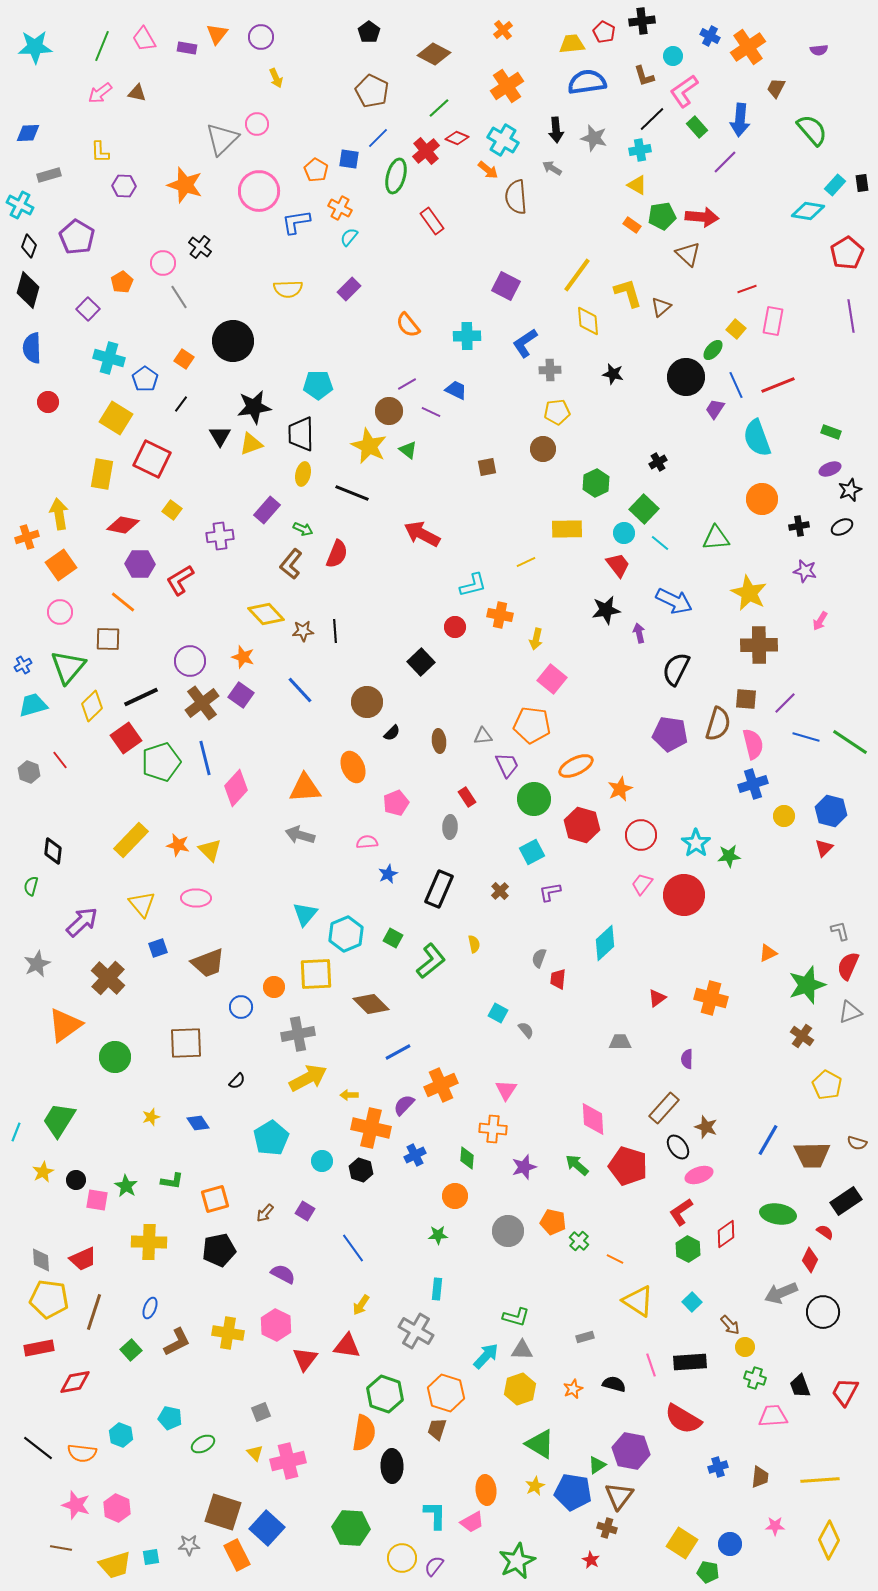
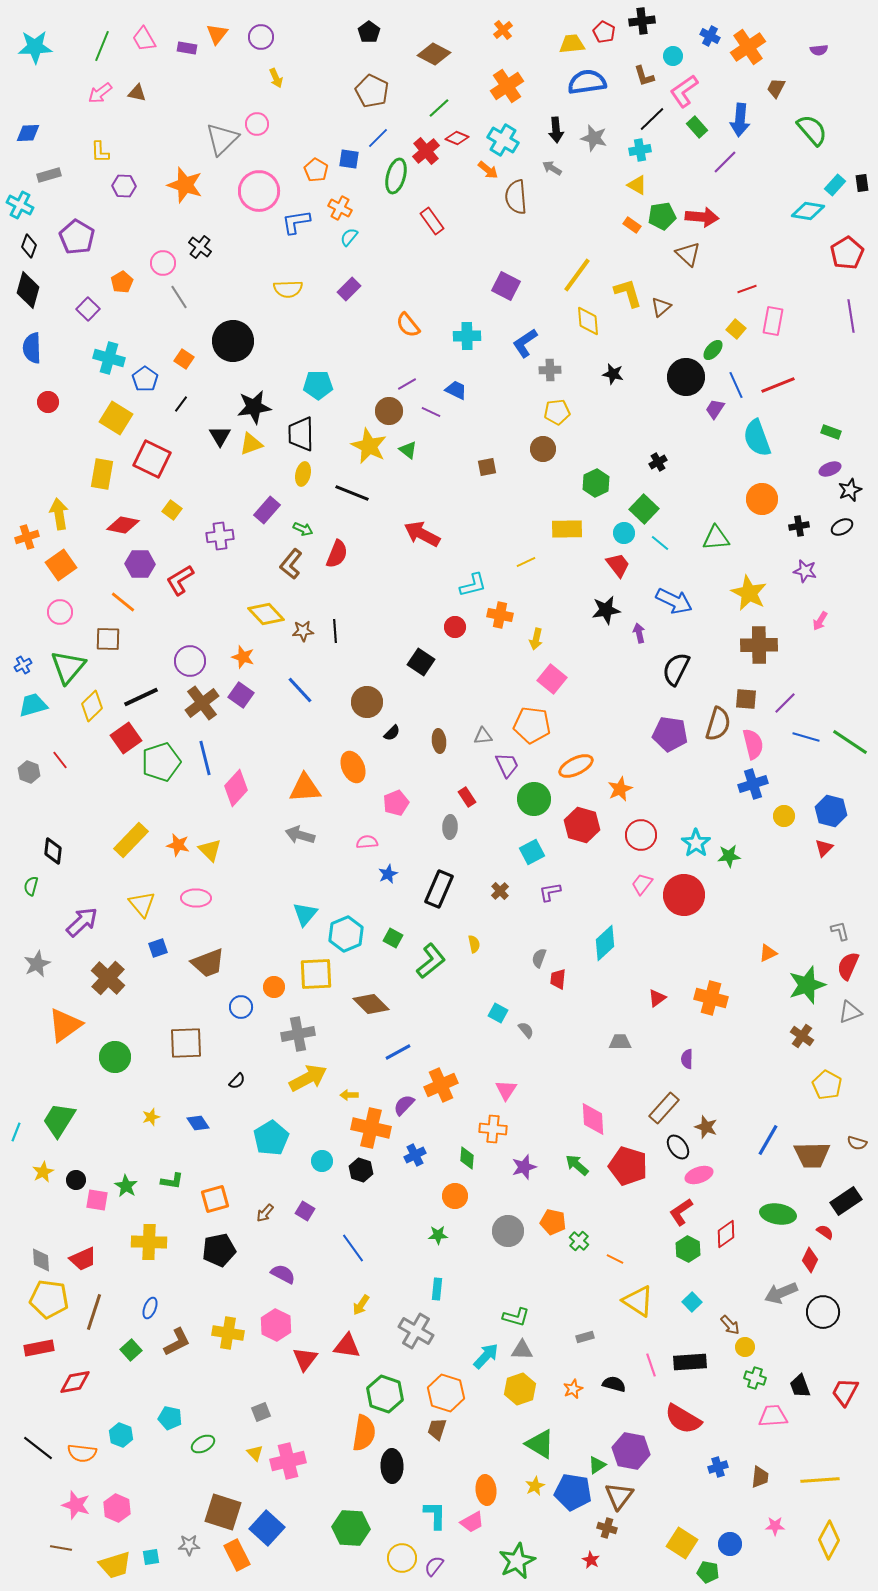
black square at (421, 662): rotated 12 degrees counterclockwise
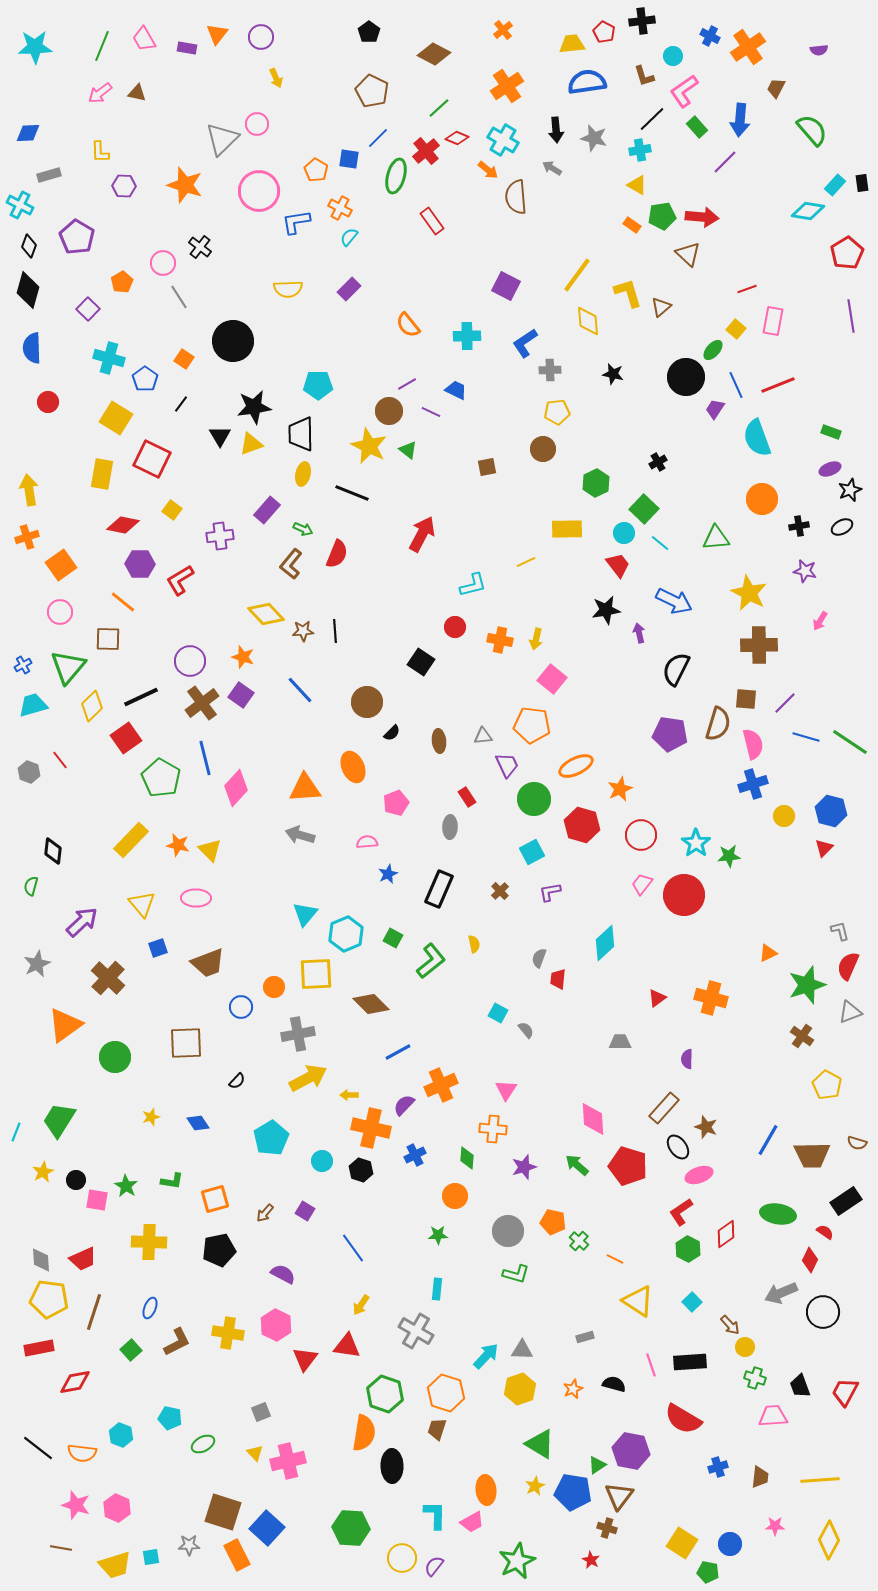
yellow arrow at (59, 514): moved 30 px left, 24 px up
red arrow at (422, 534): rotated 90 degrees clockwise
orange cross at (500, 615): moved 25 px down
green pentagon at (161, 762): moved 16 px down; rotated 24 degrees counterclockwise
green L-shape at (516, 1317): moved 43 px up
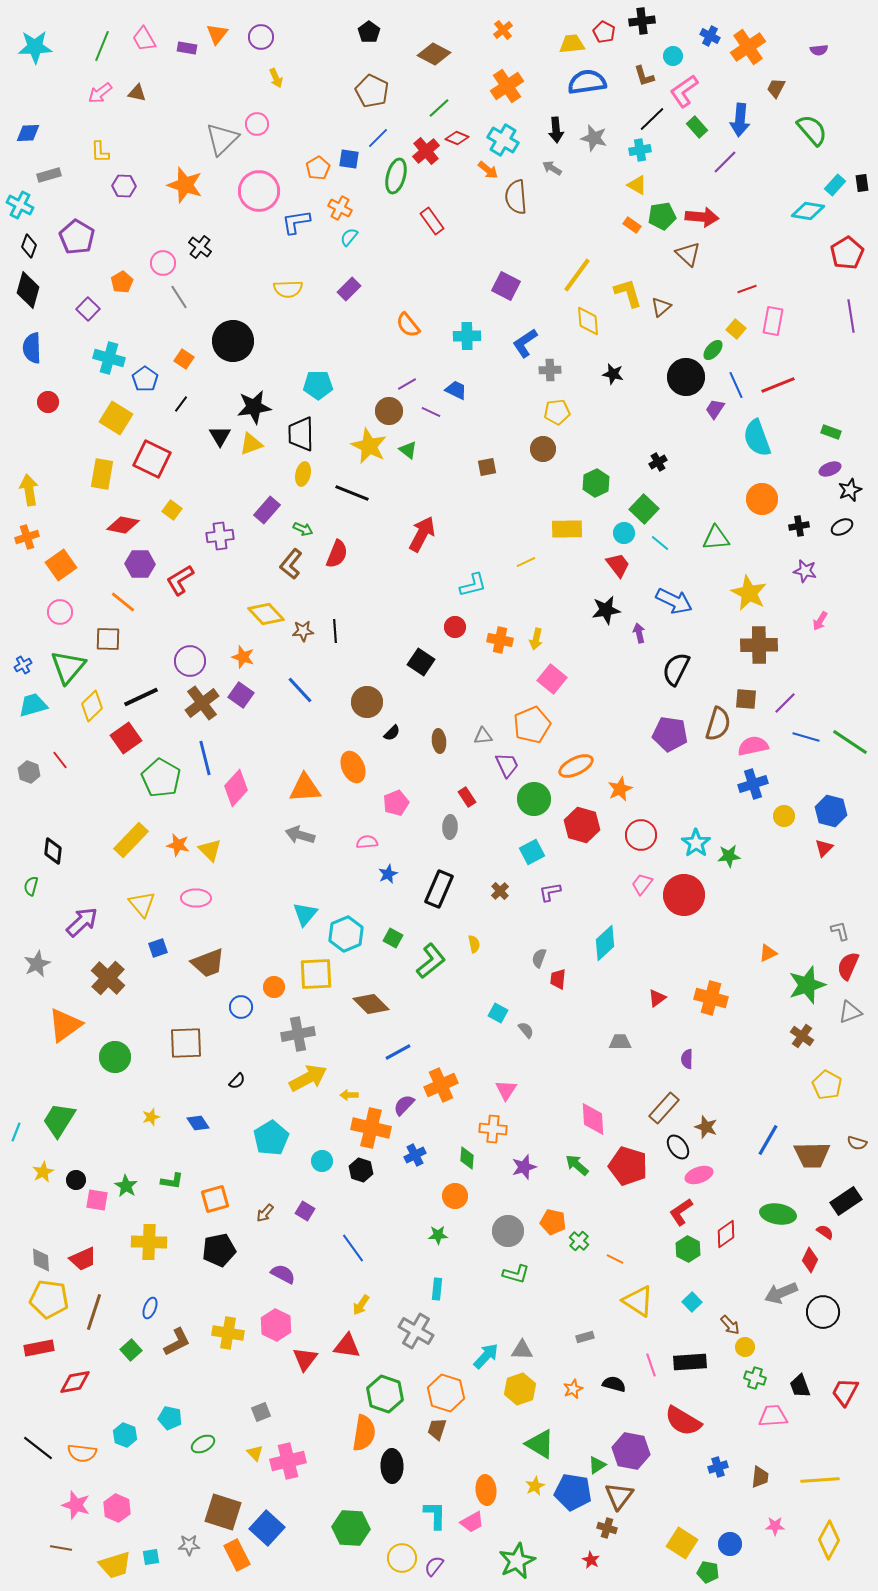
orange pentagon at (316, 170): moved 2 px right, 2 px up; rotated 10 degrees clockwise
orange pentagon at (532, 725): rotated 30 degrees counterclockwise
pink semicircle at (753, 744): moved 2 px down; rotated 88 degrees counterclockwise
red semicircle at (683, 1419): moved 2 px down
cyan hexagon at (121, 1435): moved 4 px right
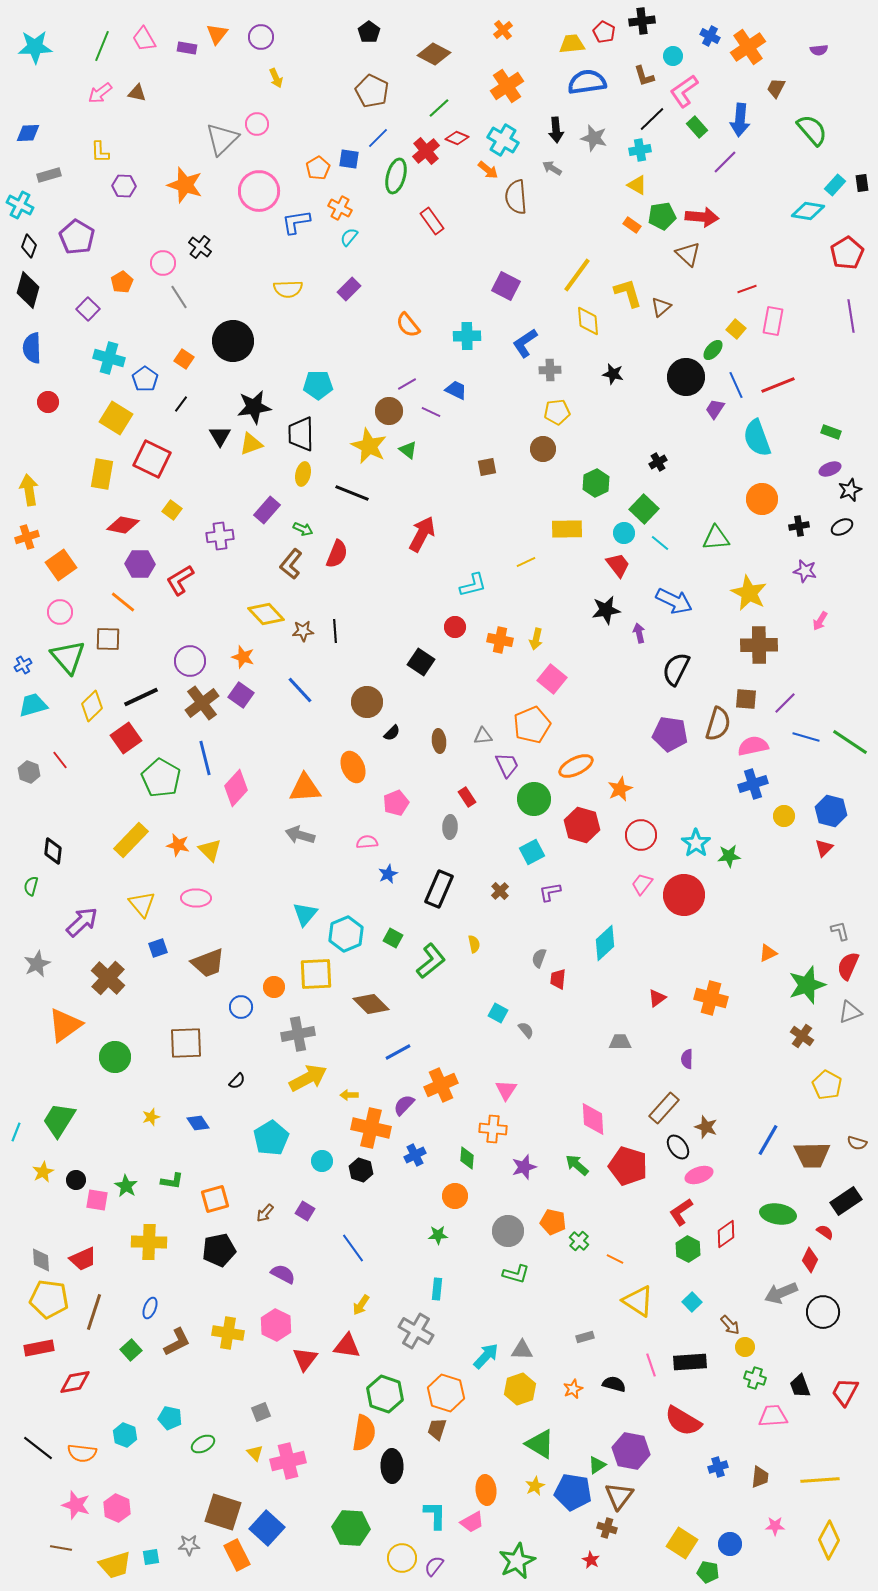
green triangle at (68, 667): moved 10 px up; rotated 21 degrees counterclockwise
